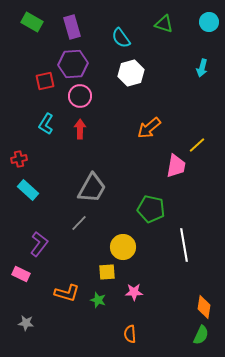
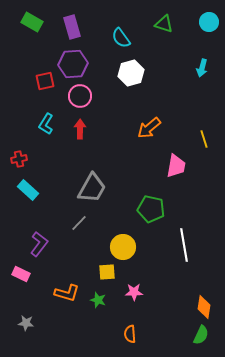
yellow line: moved 7 px right, 6 px up; rotated 66 degrees counterclockwise
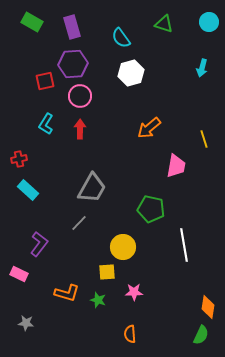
pink rectangle: moved 2 px left
orange diamond: moved 4 px right
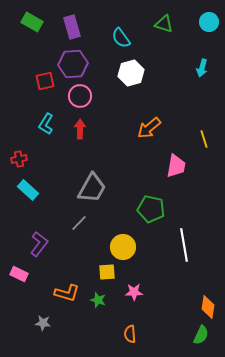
gray star: moved 17 px right
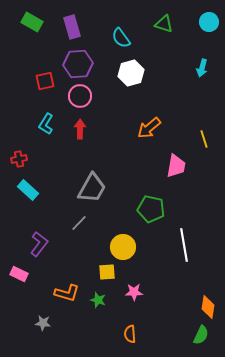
purple hexagon: moved 5 px right
